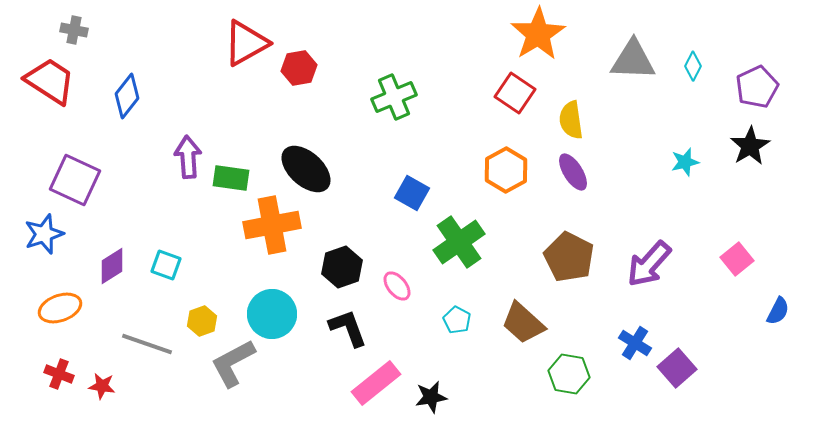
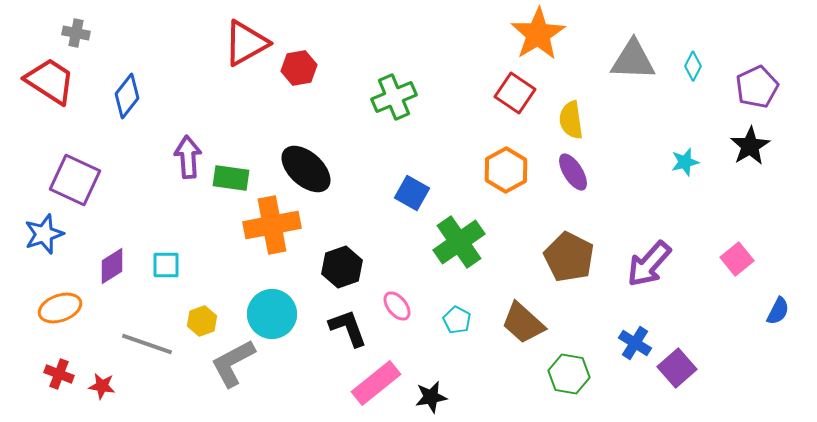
gray cross at (74, 30): moved 2 px right, 3 px down
cyan square at (166, 265): rotated 20 degrees counterclockwise
pink ellipse at (397, 286): moved 20 px down
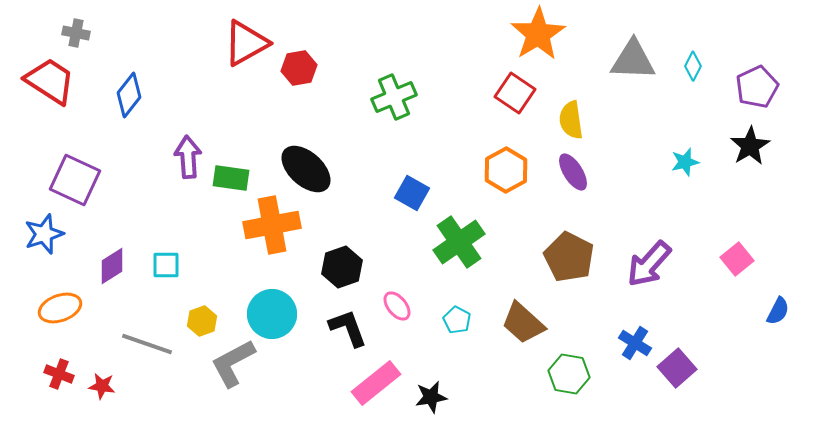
blue diamond at (127, 96): moved 2 px right, 1 px up
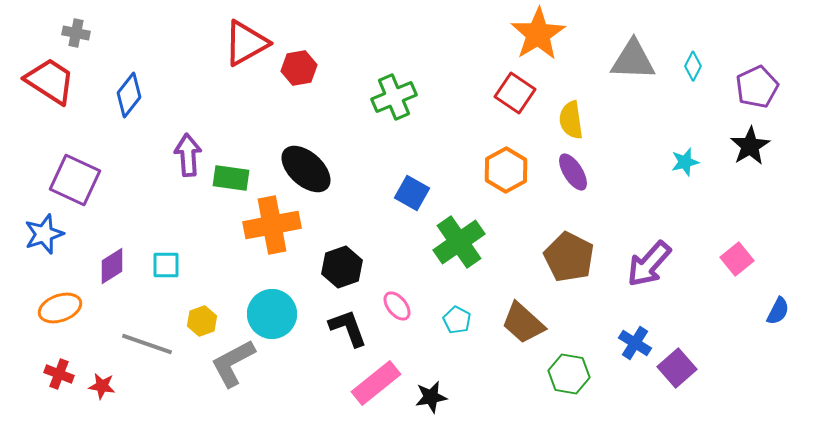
purple arrow at (188, 157): moved 2 px up
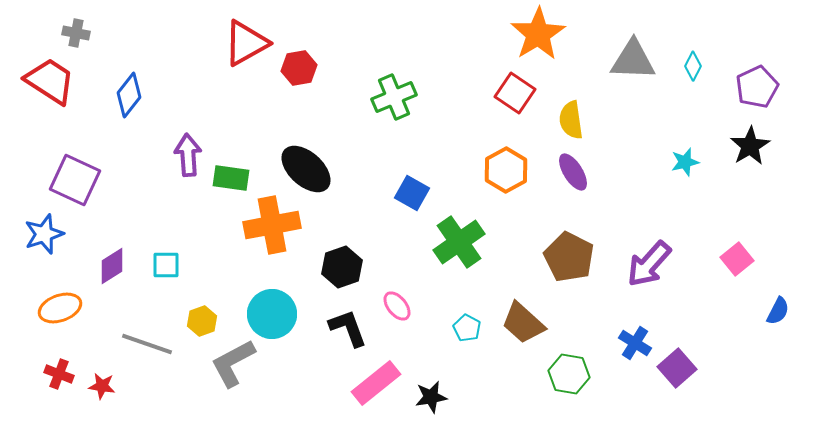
cyan pentagon at (457, 320): moved 10 px right, 8 px down
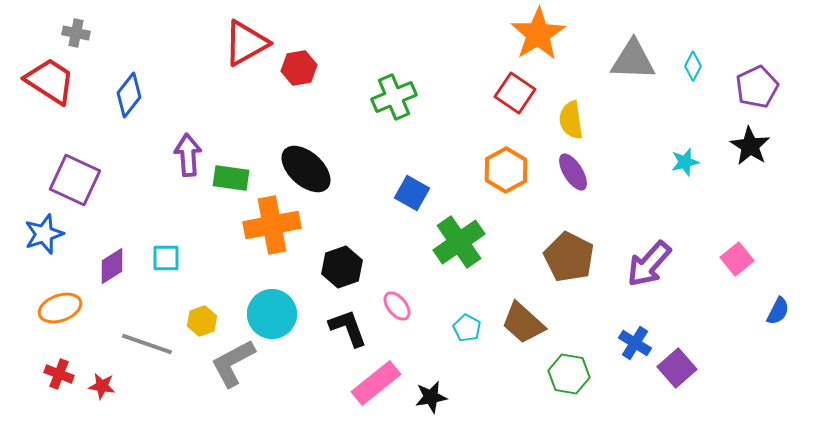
black star at (750, 146): rotated 9 degrees counterclockwise
cyan square at (166, 265): moved 7 px up
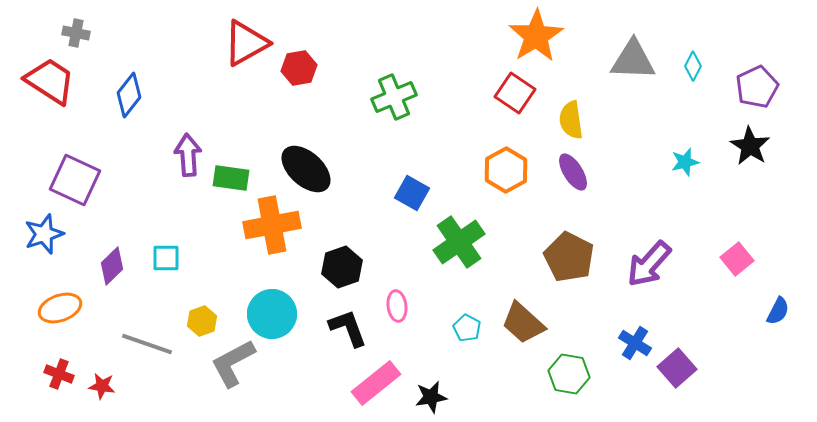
orange star at (538, 34): moved 2 px left, 2 px down
purple diamond at (112, 266): rotated 12 degrees counterclockwise
pink ellipse at (397, 306): rotated 32 degrees clockwise
